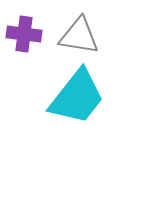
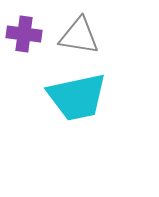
cyan trapezoid: rotated 40 degrees clockwise
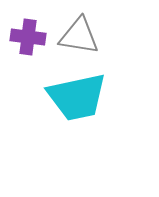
purple cross: moved 4 px right, 3 px down
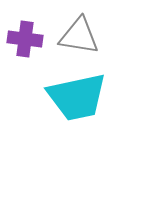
purple cross: moved 3 px left, 2 px down
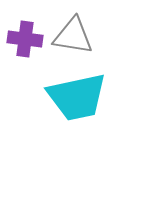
gray triangle: moved 6 px left
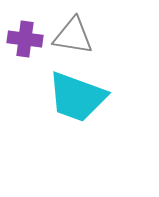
cyan trapezoid: rotated 32 degrees clockwise
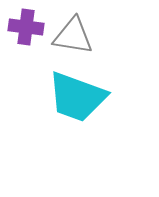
purple cross: moved 1 px right, 12 px up
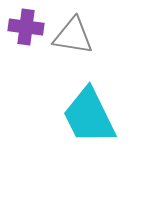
cyan trapezoid: moved 12 px right, 19 px down; rotated 44 degrees clockwise
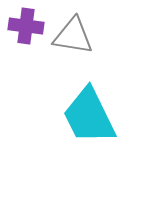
purple cross: moved 1 px up
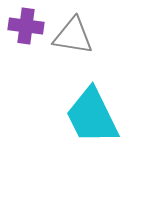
cyan trapezoid: moved 3 px right
